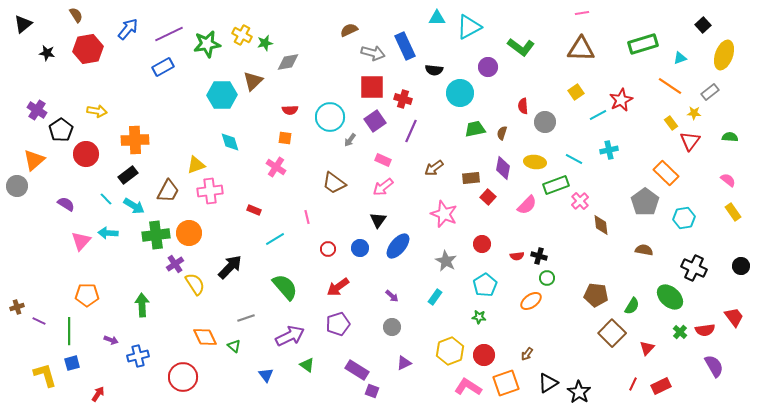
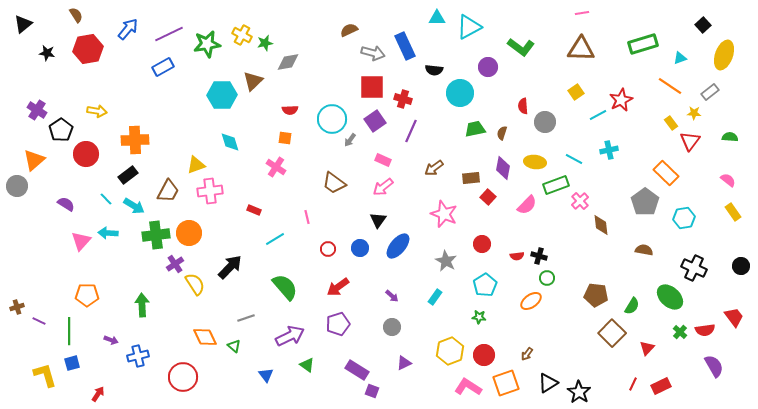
cyan circle at (330, 117): moved 2 px right, 2 px down
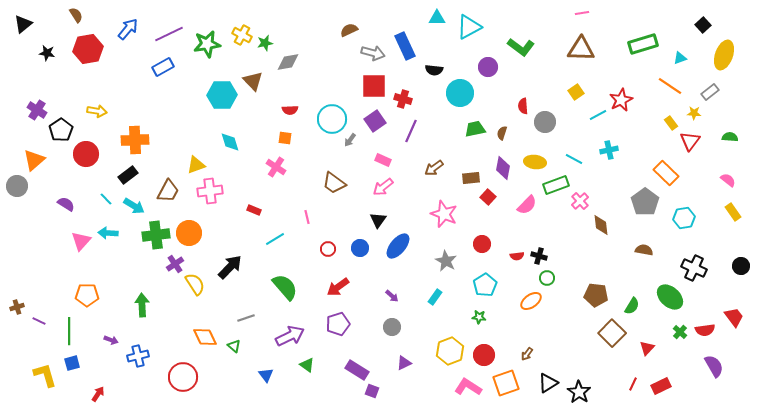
brown triangle at (253, 81): rotated 30 degrees counterclockwise
red square at (372, 87): moved 2 px right, 1 px up
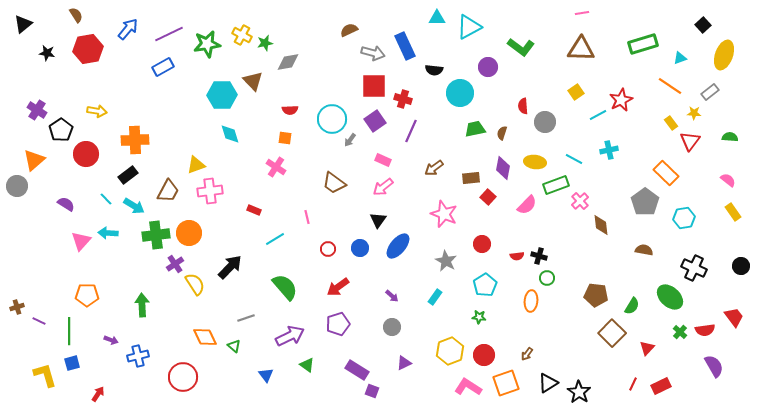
cyan diamond at (230, 142): moved 8 px up
orange ellipse at (531, 301): rotated 50 degrees counterclockwise
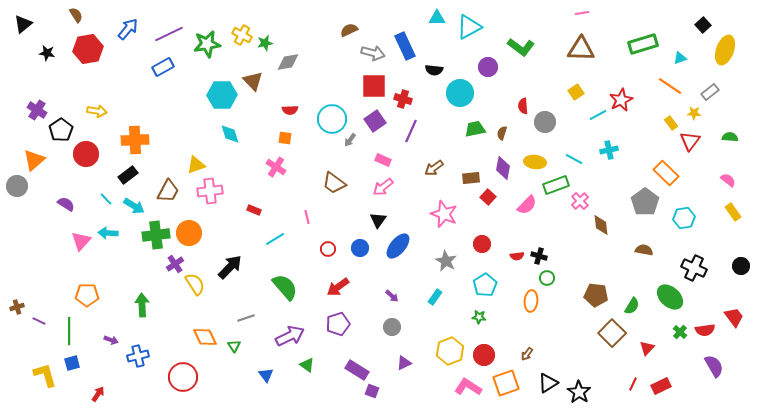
yellow ellipse at (724, 55): moved 1 px right, 5 px up
green triangle at (234, 346): rotated 16 degrees clockwise
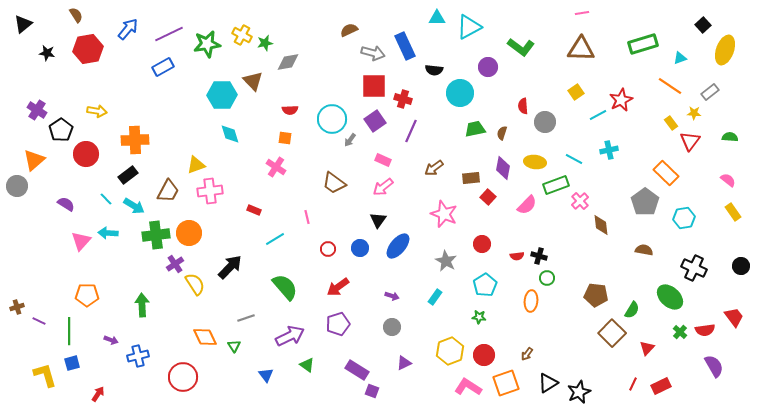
purple arrow at (392, 296): rotated 24 degrees counterclockwise
green semicircle at (632, 306): moved 4 px down
black star at (579, 392): rotated 15 degrees clockwise
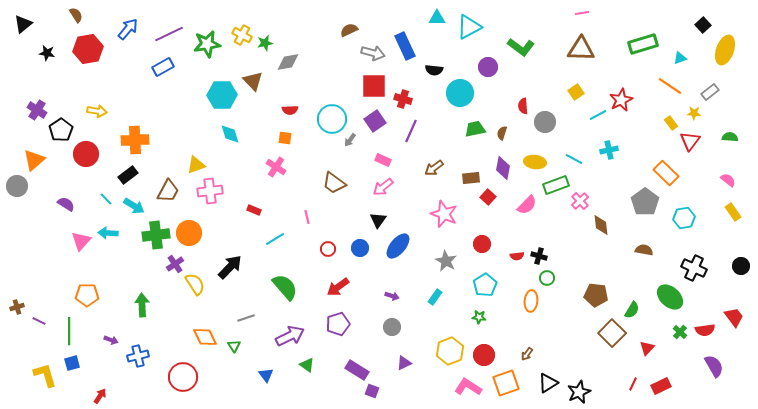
red arrow at (98, 394): moved 2 px right, 2 px down
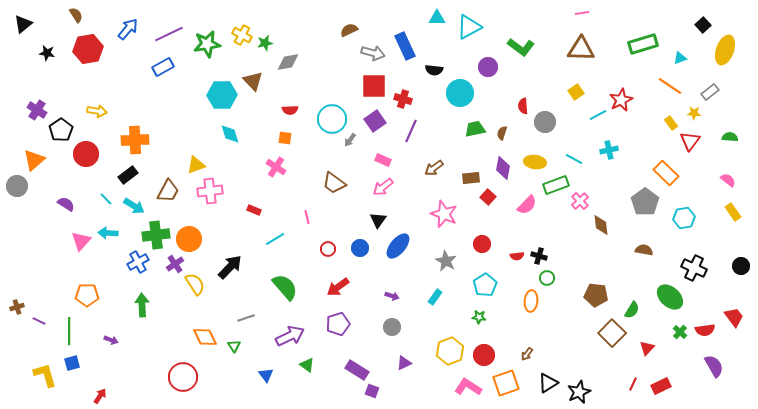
orange circle at (189, 233): moved 6 px down
blue cross at (138, 356): moved 94 px up; rotated 15 degrees counterclockwise
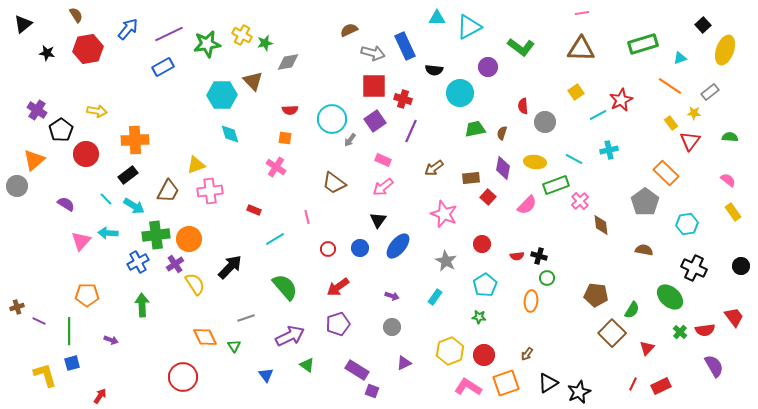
cyan hexagon at (684, 218): moved 3 px right, 6 px down
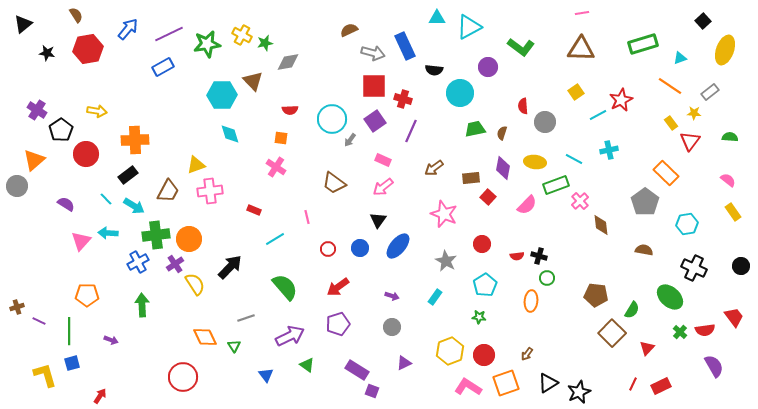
black square at (703, 25): moved 4 px up
orange square at (285, 138): moved 4 px left
